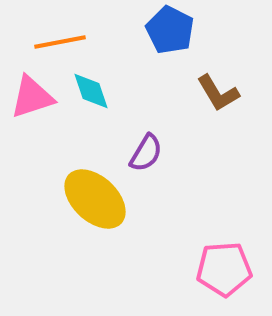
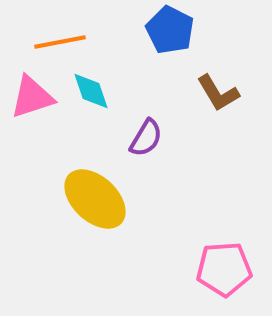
purple semicircle: moved 15 px up
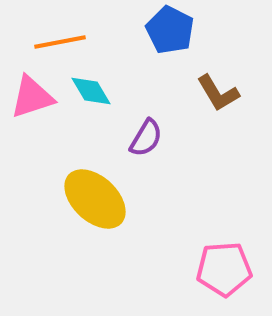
cyan diamond: rotated 12 degrees counterclockwise
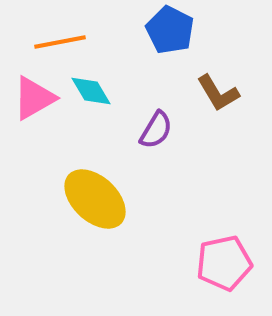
pink triangle: moved 2 px right, 1 px down; rotated 12 degrees counterclockwise
purple semicircle: moved 10 px right, 8 px up
pink pentagon: moved 6 px up; rotated 8 degrees counterclockwise
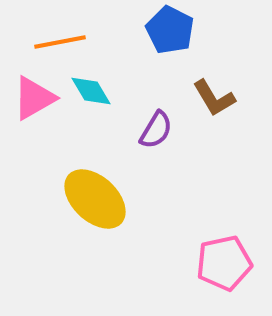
brown L-shape: moved 4 px left, 5 px down
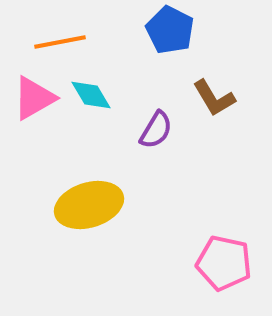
cyan diamond: moved 4 px down
yellow ellipse: moved 6 px left, 6 px down; rotated 60 degrees counterclockwise
pink pentagon: rotated 24 degrees clockwise
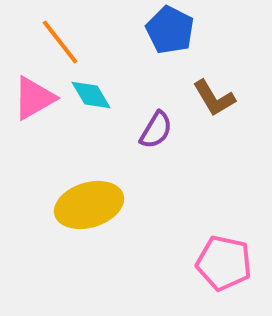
orange line: rotated 63 degrees clockwise
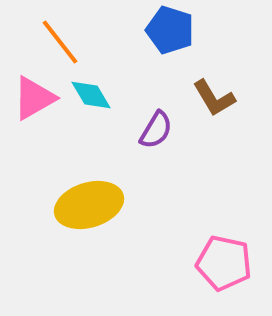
blue pentagon: rotated 9 degrees counterclockwise
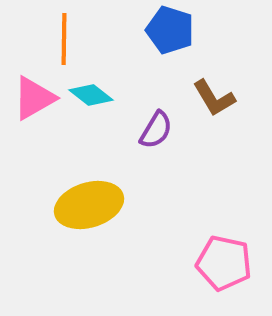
orange line: moved 4 px right, 3 px up; rotated 39 degrees clockwise
cyan diamond: rotated 21 degrees counterclockwise
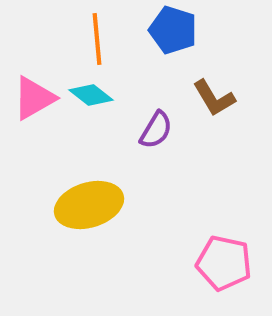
blue pentagon: moved 3 px right
orange line: moved 33 px right; rotated 6 degrees counterclockwise
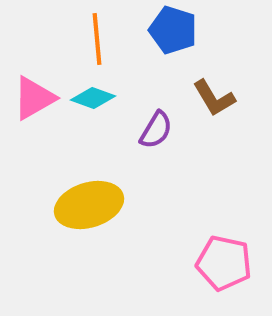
cyan diamond: moved 2 px right, 3 px down; rotated 18 degrees counterclockwise
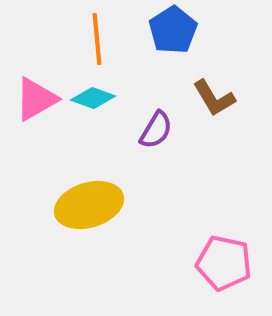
blue pentagon: rotated 21 degrees clockwise
pink triangle: moved 2 px right, 1 px down
